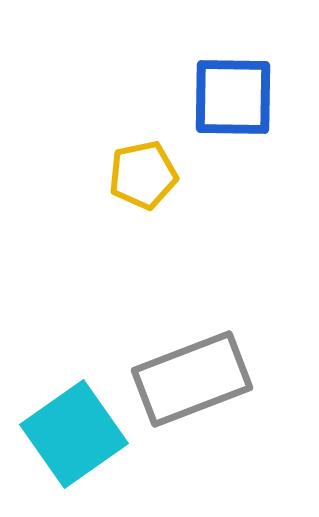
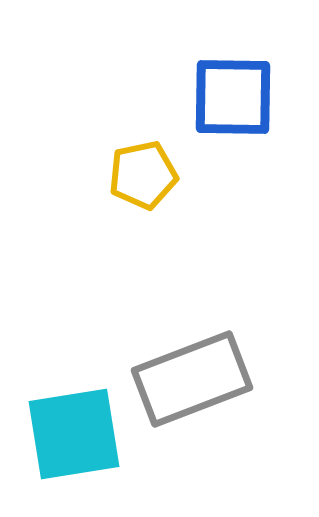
cyan square: rotated 26 degrees clockwise
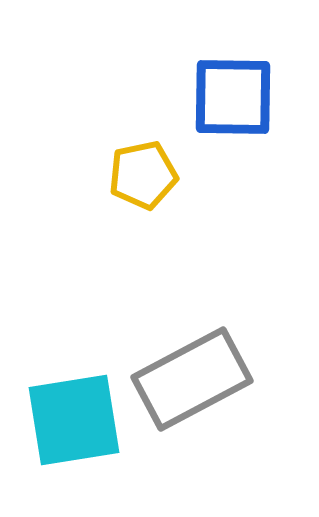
gray rectangle: rotated 7 degrees counterclockwise
cyan square: moved 14 px up
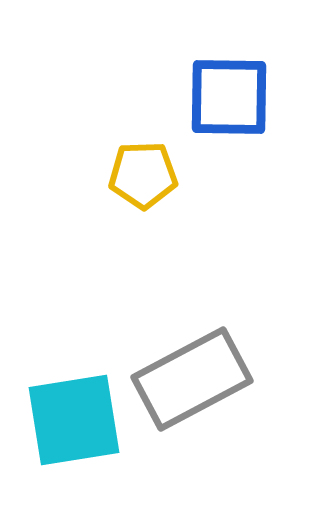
blue square: moved 4 px left
yellow pentagon: rotated 10 degrees clockwise
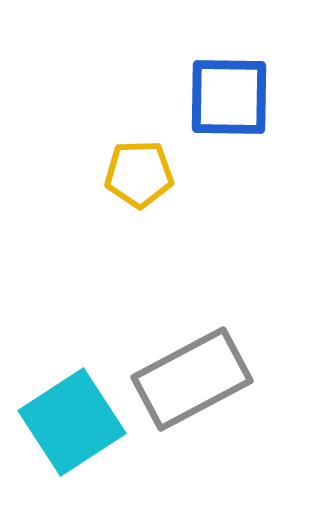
yellow pentagon: moved 4 px left, 1 px up
cyan square: moved 2 px left, 2 px down; rotated 24 degrees counterclockwise
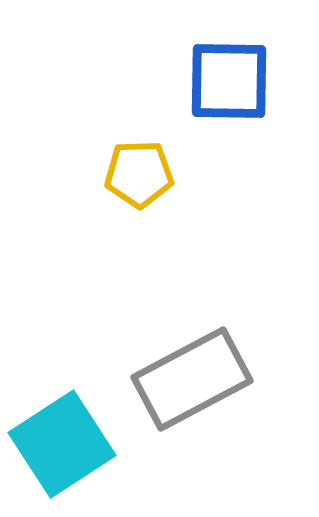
blue square: moved 16 px up
cyan square: moved 10 px left, 22 px down
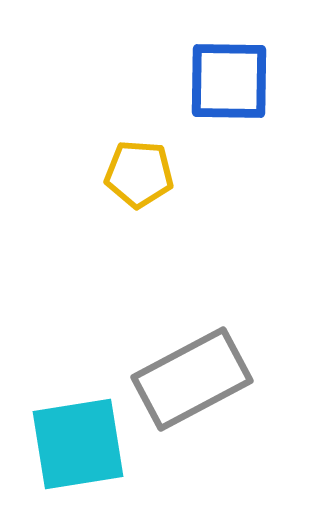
yellow pentagon: rotated 6 degrees clockwise
cyan square: moved 16 px right; rotated 24 degrees clockwise
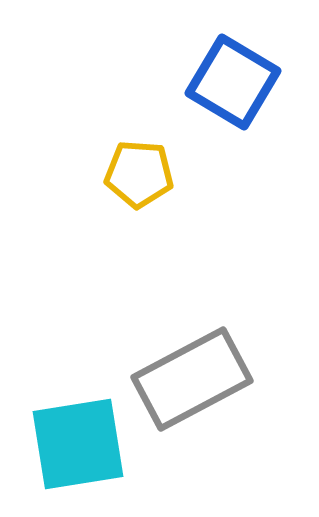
blue square: moved 4 px right, 1 px down; rotated 30 degrees clockwise
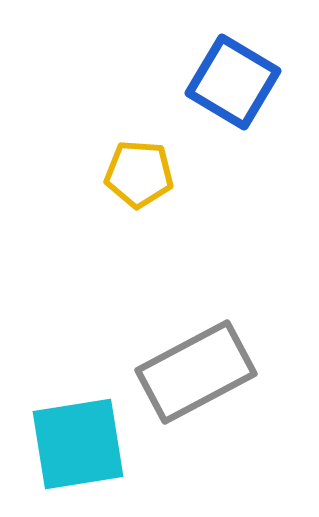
gray rectangle: moved 4 px right, 7 px up
